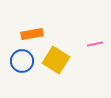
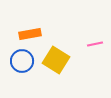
orange rectangle: moved 2 px left
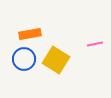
blue circle: moved 2 px right, 2 px up
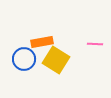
orange rectangle: moved 12 px right, 8 px down
pink line: rotated 14 degrees clockwise
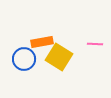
yellow square: moved 3 px right, 3 px up
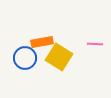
blue circle: moved 1 px right, 1 px up
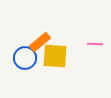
orange rectangle: moved 2 px left; rotated 30 degrees counterclockwise
yellow square: moved 4 px left, 1 px up; rotated 28 degrees counterclockwise
